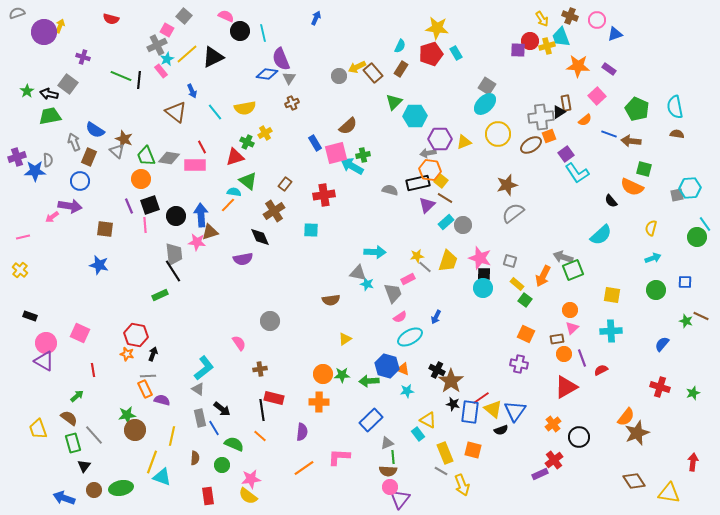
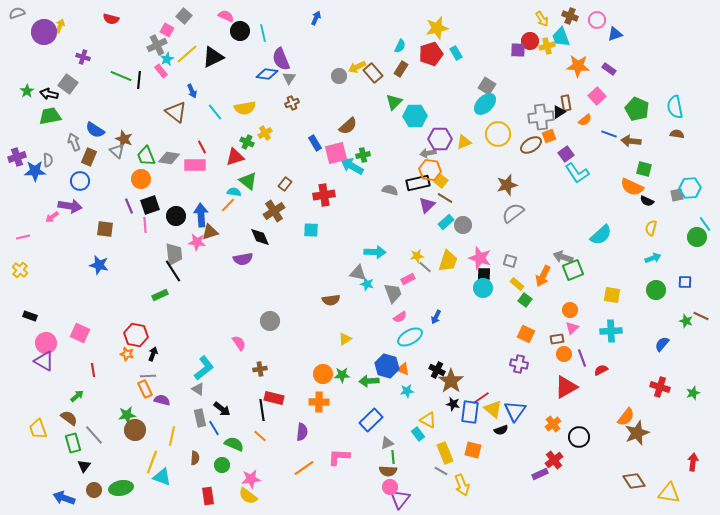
yellow star at (437, 28): rotated 20 degrees counterclockwise
black semicircle at (611, 201): moved 36 px right; rotated 24 degrees counterclockwise
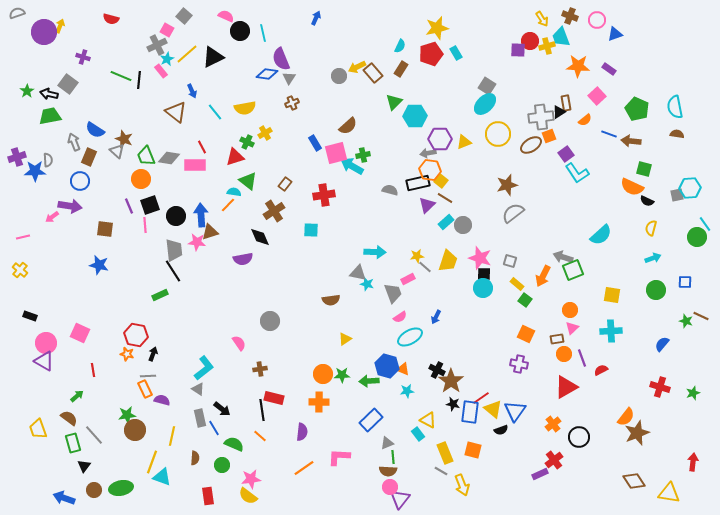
gray trapezoid at (174, 254): moved 4 px up
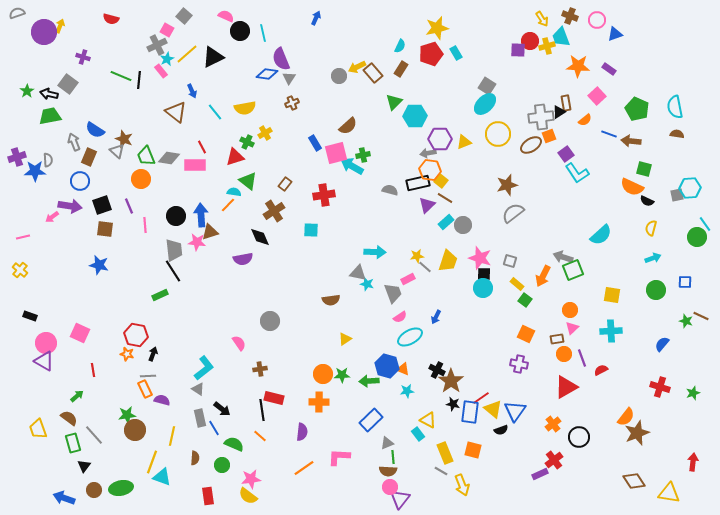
black square at (150, 205): moved 48 px left
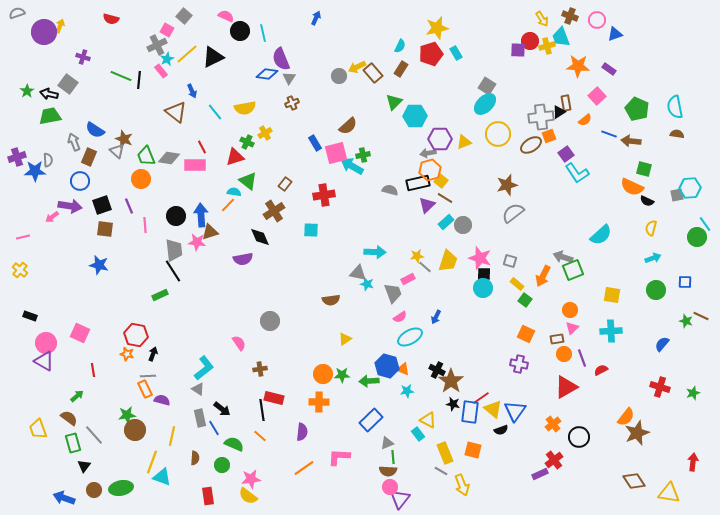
orange hexagon at (430, 170): rotated 25 degrees counterclockwise
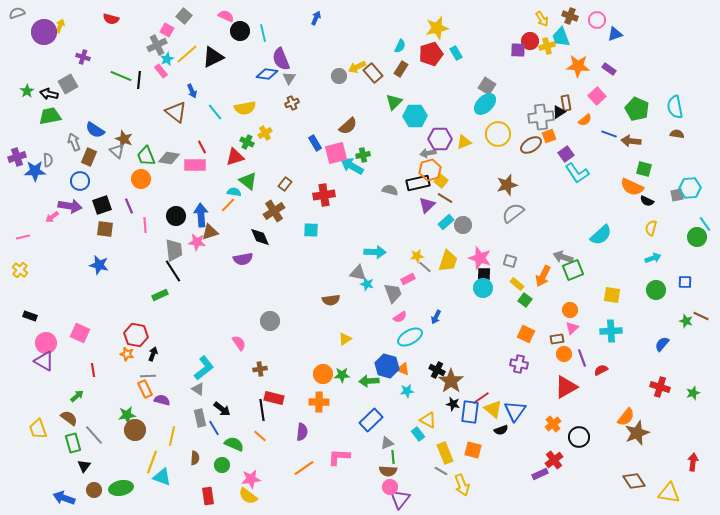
gray square at (68, 84): rotated 24 degrees clockwise
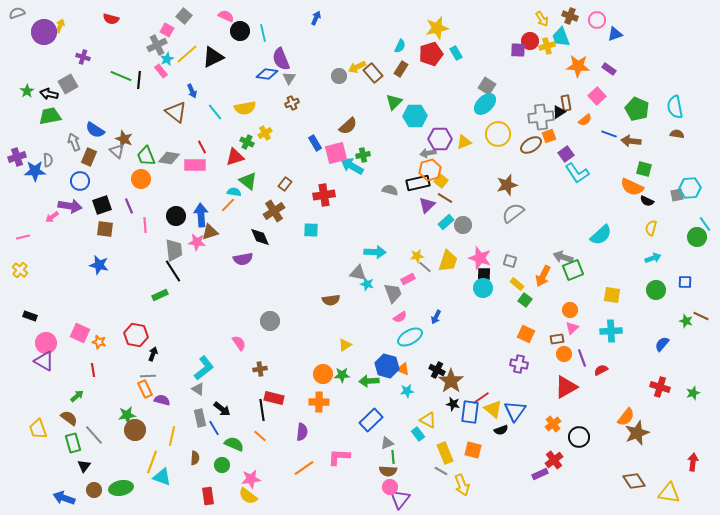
yellow triangle at (345, 339): moved 6 px down
orange star at (127, 354): moved 28 px left, 12 px up
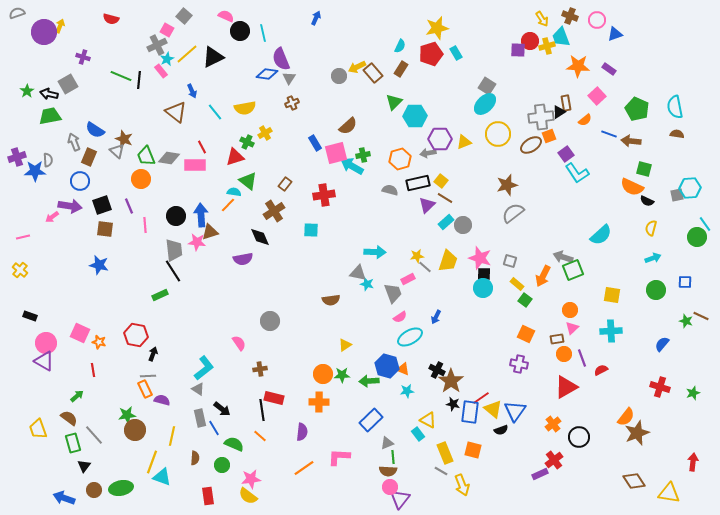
orange hexagon at (430, 170): moved 30 px left, 11 px up
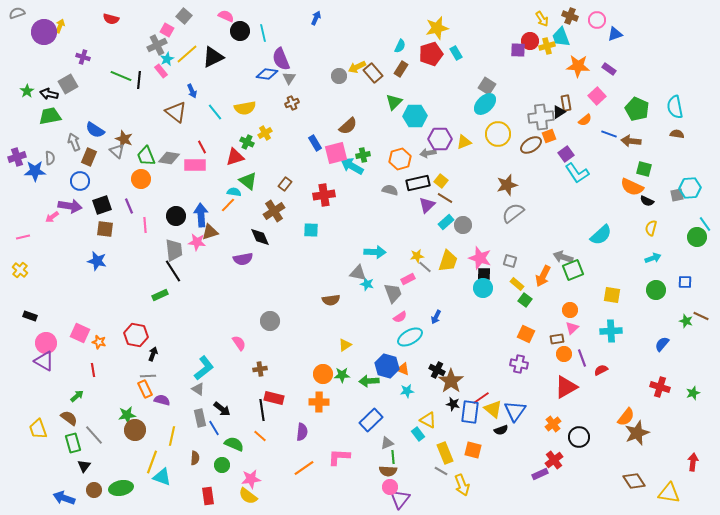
gray semicircle at (48, 160): moved 2 px right, 2 px up
blue star at (99, 265): moved 2 px left, 4 px up
